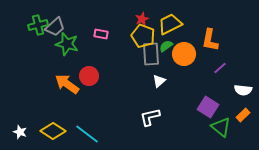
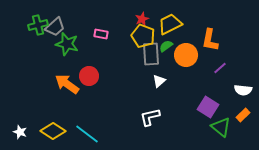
orange circle: moved 2 px right, 1 px down
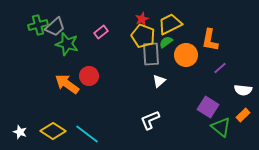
pink rectangle: moved 2 px up; rotated 48 degrees counterclockwise
green semicircle: moved 4 px up
white L-shape: moved 3 px down; rotated 10 degrees counterclockwise
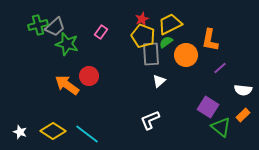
pink rectangle: rotated 16 degrees counterclockwise
orange arrow: moved 1 px down
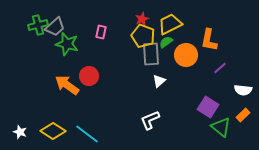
pink rectangle: rotated 24 degrees counterclockwise
orange L-shape: moved 1 px left
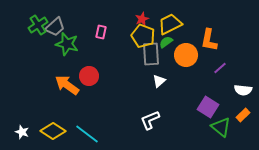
green cross: rotated 18 degrees counterclockwise
white star: moved 2 px right
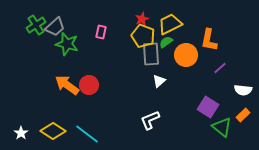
green cross: moved 2 px left
red circle: moved 9 px down
green triangle: moved 1 px right
white star: moved 1 px left, 1 px down; rotated 16 degrees clockwise
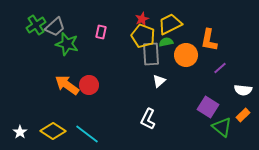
green semicircle: rotated 24 degrees clockwise
white L-shape: moved 2 px left, 1 px up; rotated 40 degrees counterclockwise
white star: moved 1 px left, 1 px up
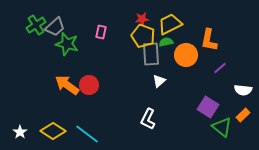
red star: rotated 16 degrees clockwise
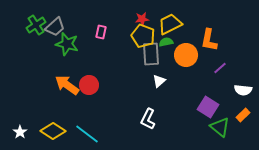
green triangle: moved 2 px left
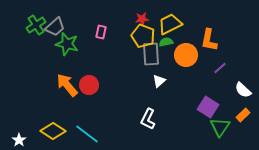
orange arrow: rotated 15 degrees clockwise
white semicircle: rotated 36 degrees clockwise
green triangle: rotated 25 degrees clockwise
white star: moved 1 px left, 8 px down
